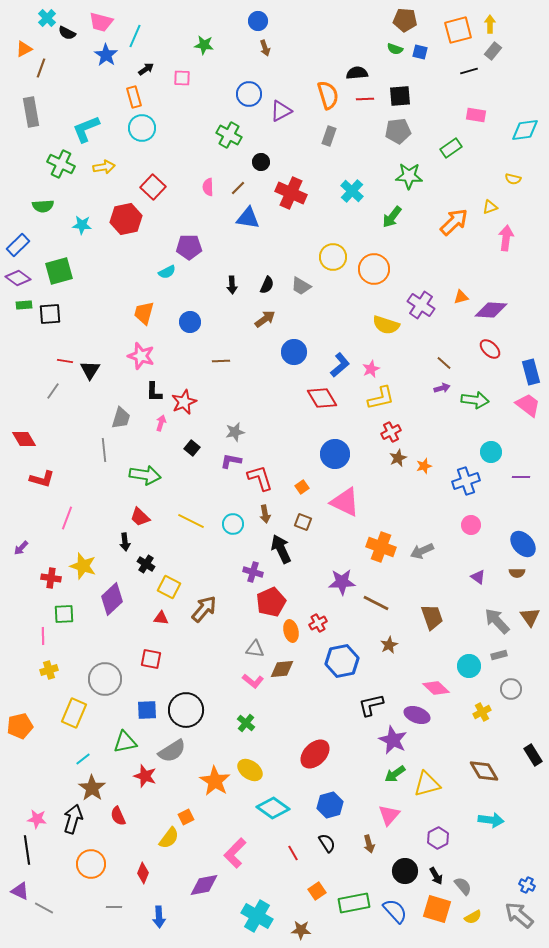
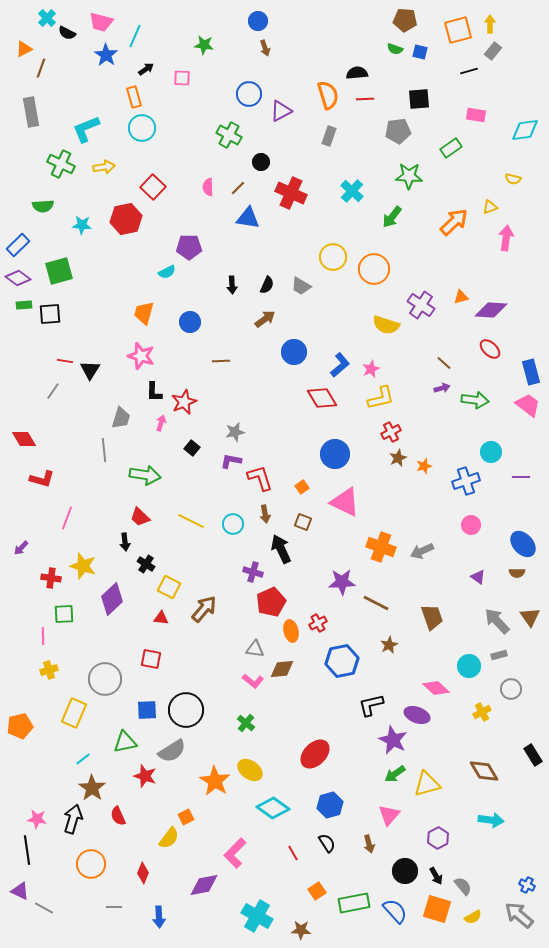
black square at (400, 96): moved 19 px right, 3 px down
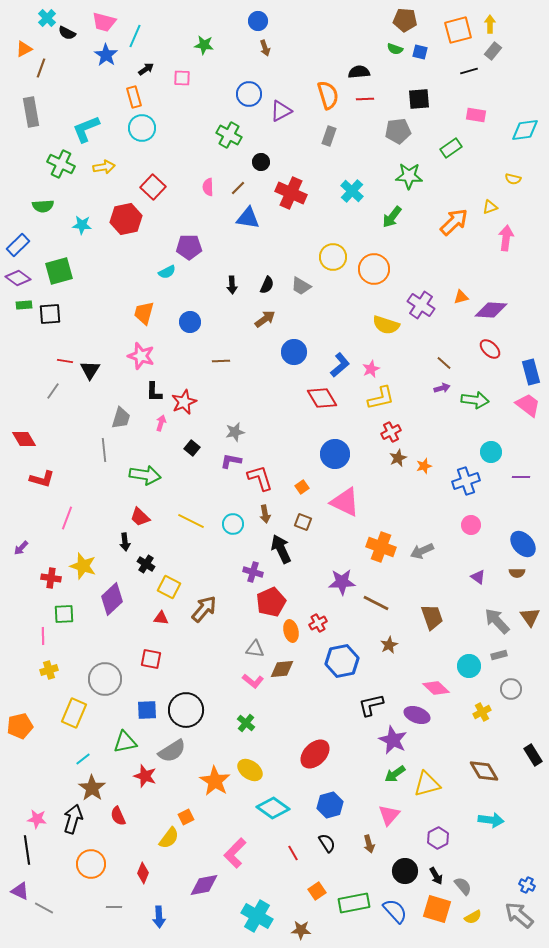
pink trapezoid at (101, 22): moved 3 px right
black semicircle at (357, 73): moved 2 px right, 1 px up
